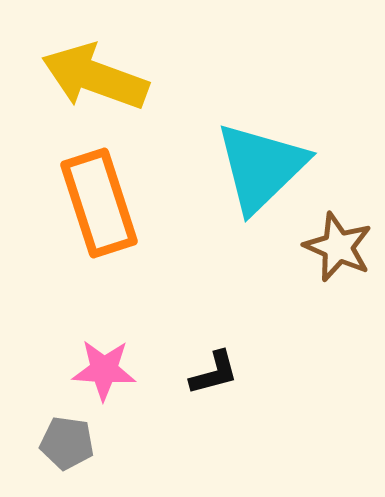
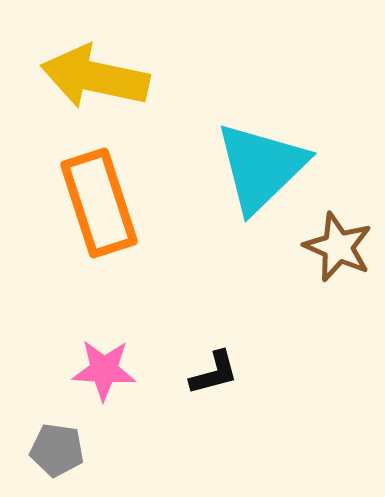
yellow arrow: rotated 8 degrees counterclockwise
gray pentagon: moved 10 px left, 7 px down
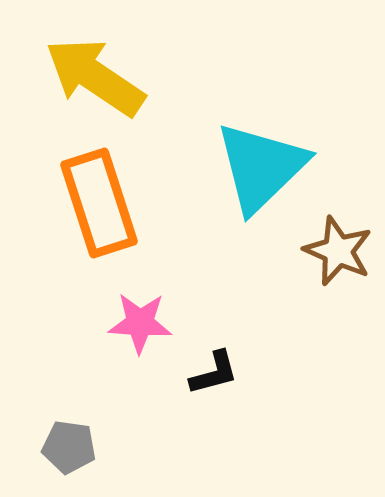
yellow arrow: rotated 22 degrees clockwise
brown star: moved 4 px down
pink star: moved 36 px right, 47 px up
gray pentagon: moved 12 px right, 3 px up
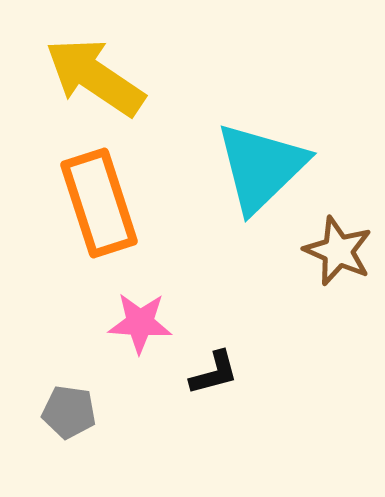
gray pentagon: moved 35 px up
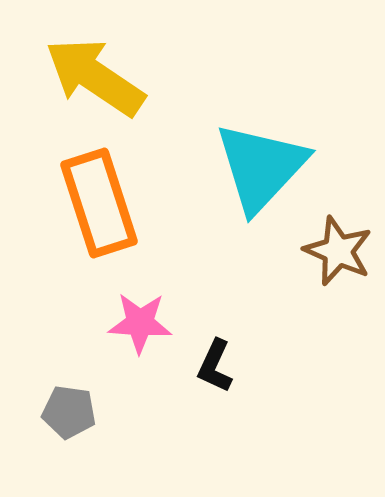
cyan triangle: rotated 3 degrees counterclockwise
black L-shape: moved 1 px right, 7 px up; rotated 130 degrees clockwise
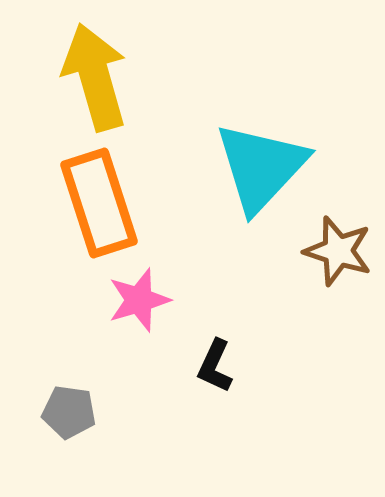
yellow arrow: rotated 40 degrees clockwise
brown star: rotated 6 degrees counterclockwise
pink star: moved 1 px left, 23 px up; rotated 20 degrees counterclockwise
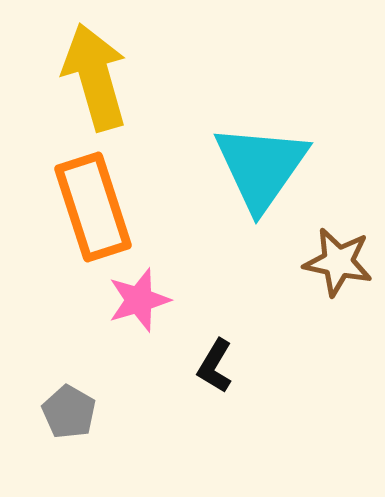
cyan triangle: rotated 8 degrees counterclockwise
orange rectangle: moved 6 px left, 4 px down
brown star: moved 11 px down; rotated 6 degrees counterclockwise
black L-shape: rotated 6 degrees clockwise
gray pentagon: rotated 22 degrees clockwise
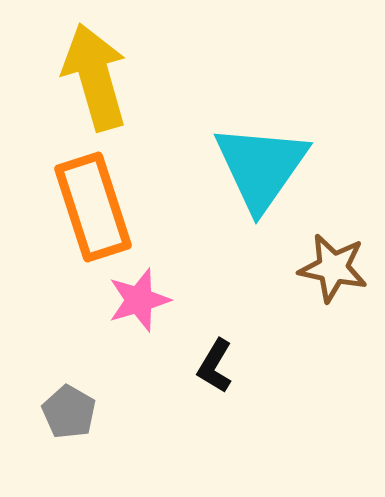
brown star: moved 5 px left, 6 px down
